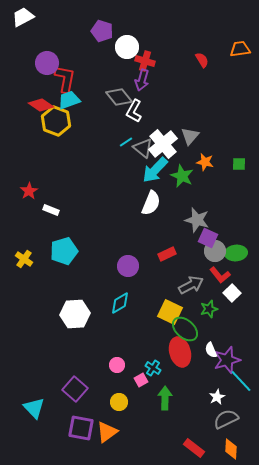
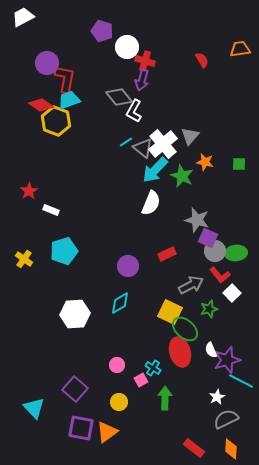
cyan line at (241, 381): rotated 20 degrees counterclockwise
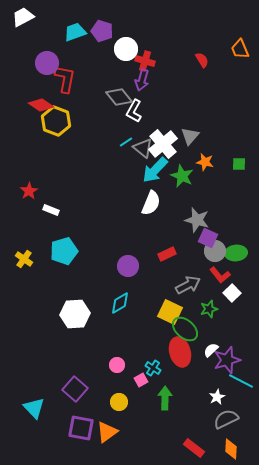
white circle at (127, 47): moved 1 px left, 2 px down
orange trapezoid at (240, 49): rotated 105 degrees counterclockwise
cyan trapezoid at (69, 100): moved 6 px right, 68 px up
gray arrow at (191, 285): moved 3 px left
white semicircle at (211, 350): rotated 70 degrees clockwise
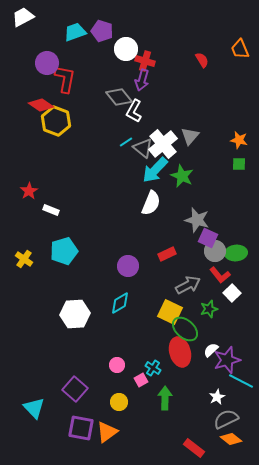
orange star at (205, 162): moved 34 px right, 22 px up
orange diamond at (231, 449): moved 10 px up; rotated 55 degrees counterclockwise
